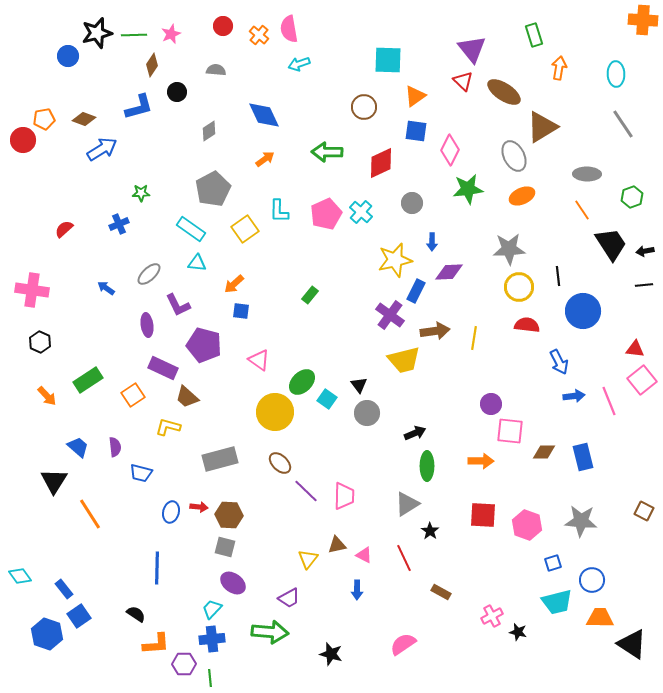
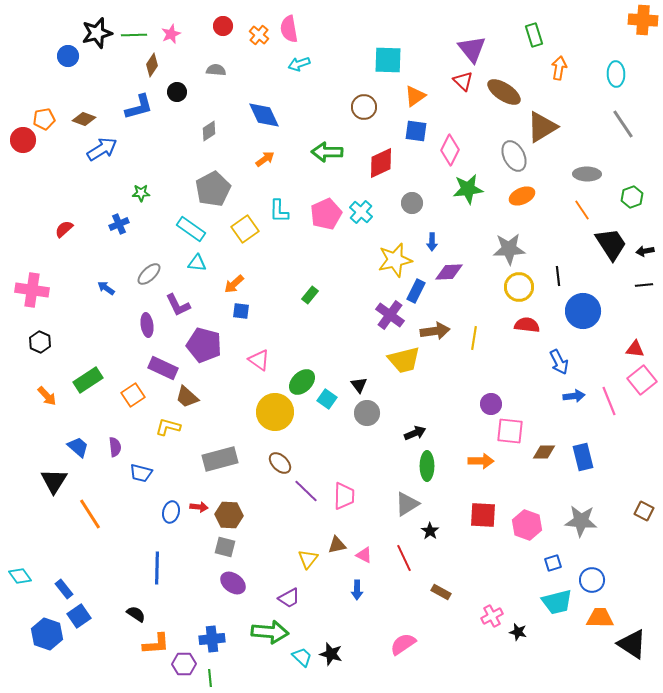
cyan trapezoid at (212, 609): moved 90 px right, 48 px down; rotated 90 degrees clockwise
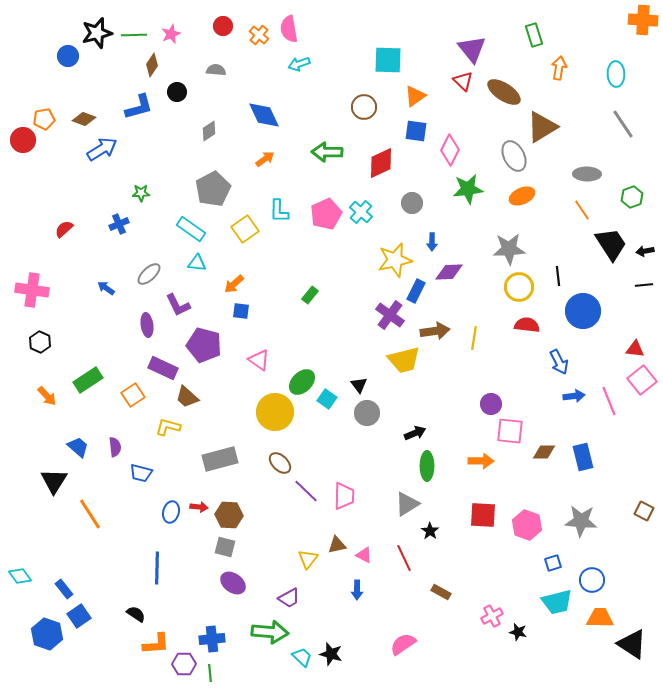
green line at (210, 678): moved 5 px up
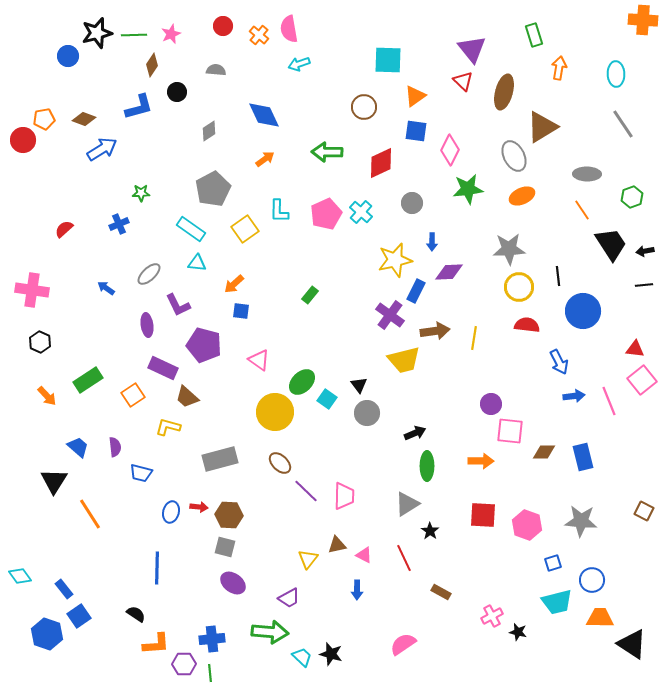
brown ellipse at (504, 92): rotated 72 degrees clockwise
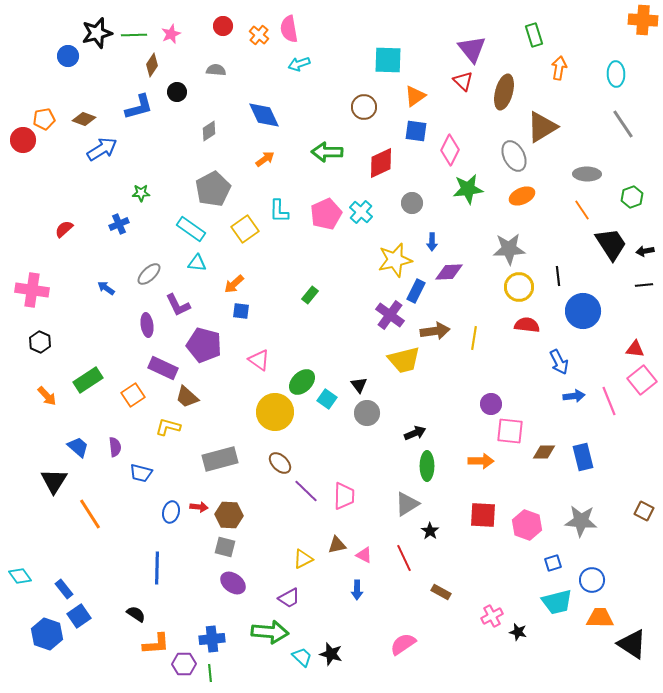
yellow triangle at (308, 559): moved 5 px left; rotated 25 degrees clockwise
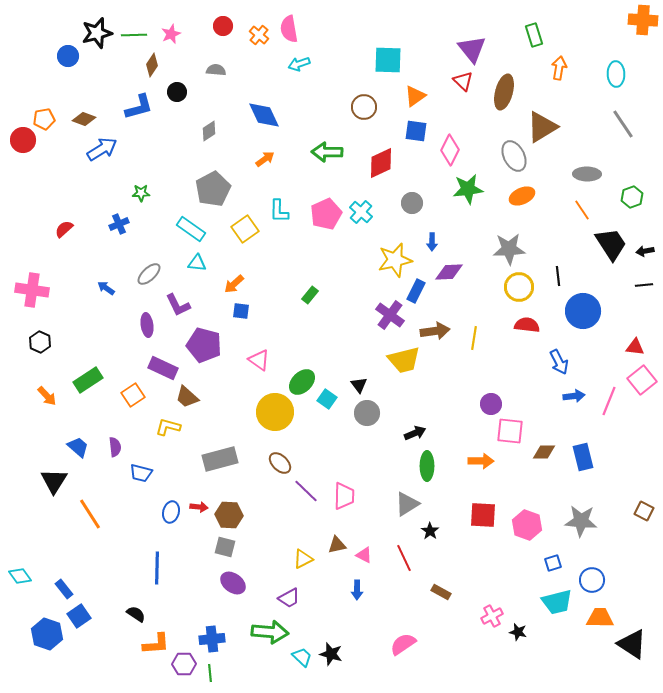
red triangle at (635, 349): moved 2 px up
pink line at (609, 401): rotated 44 degrees clockwise
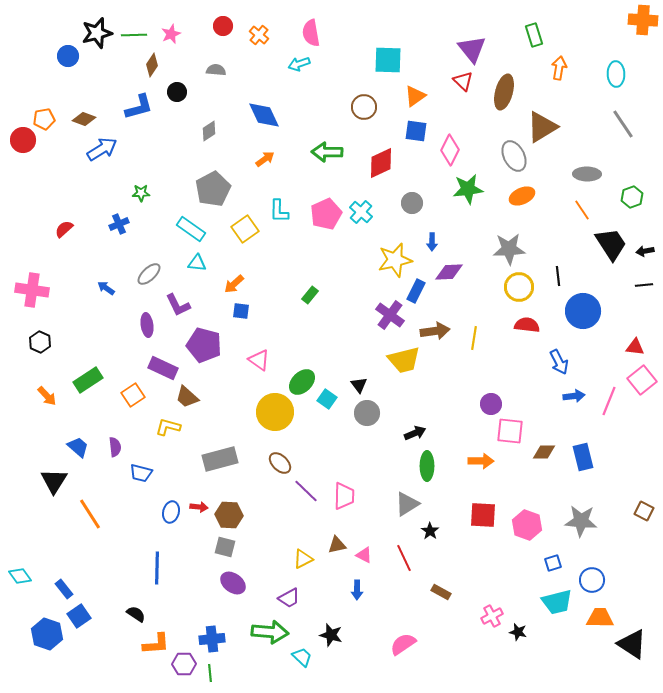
pink semicircle at (289, 29): moved 22 px right, 4 px down
black star at (331, 654): moved 19 px up
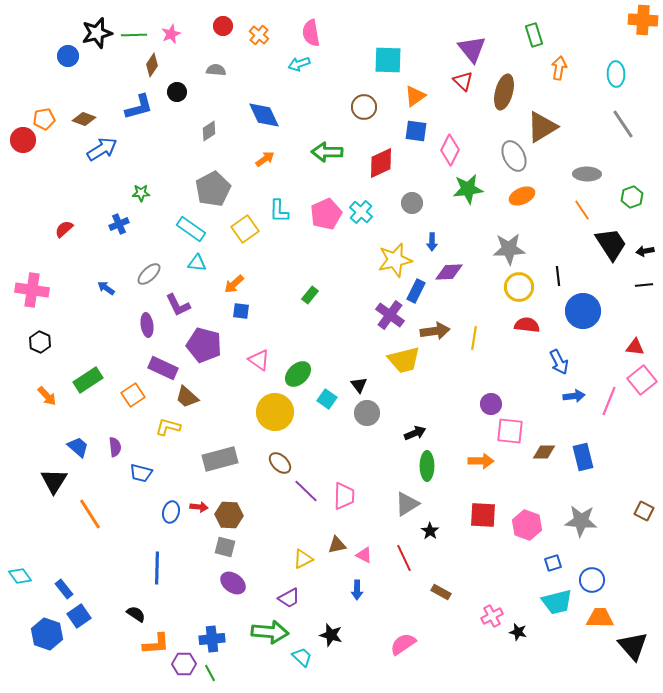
green ellipse at (302, 382): moved 4 px left, 8 px up
black triangle at (632, 644): moved 1 px right, 2 px down; rotated 16 degrees clockwise
green line at (210, 673): rotated 24 degrees counterclockwise
